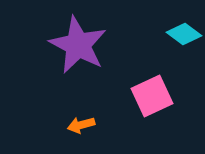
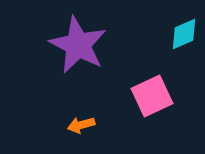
cyan diamond: rotated 60 degrees counterclockwise
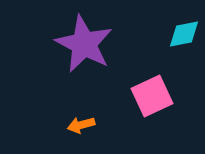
cyan diamond: rotated 12 degrees clockwise
purple star: moved 6 px right, 1 px up
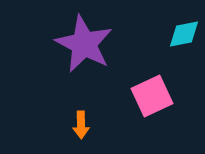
orange arrow: rotated 76 degrees counterclockwise
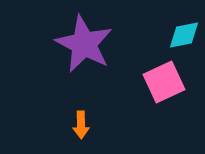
cyan diamond: moved 1 px down
pink square: moved 12 px right, 14 px up
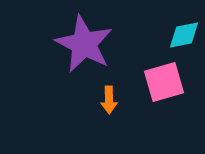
pink square: rotated 9 degrees clockwise
orange arrow: moved 28 px right, 25 px up
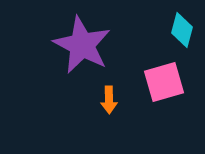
cyan diamond: moved 2 px left, 5 px up; rotated 64 degrees counterclockwise
purple star: moved 2 px left, 1 px down
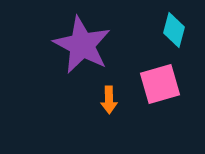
cyan diamond: moved 8 px left
pink square: moved 4 px left, 2 px down
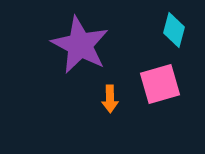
purple star: moved 2 px left
orange arrow: moved 1 px right, 1 px up
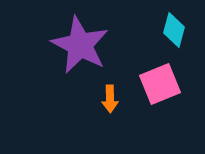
pink square: rotated 6 degrees counterclockwise
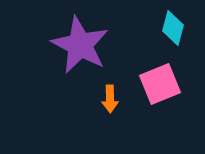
cyan diamond: moved 1 px left, 2 px up
